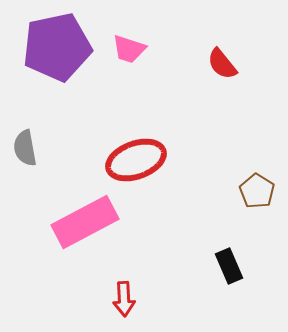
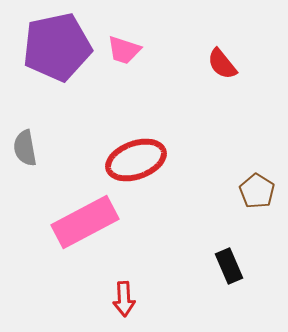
pink trapezoid: moved 5 px left, 1 px down
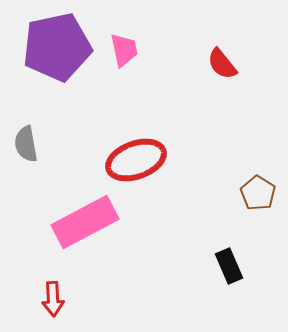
pink trapezoid: rotated 120 degrees counterclockwise
gray semicircle: moved 1 px right, 4 px up
brown pentagon: moved 1 px right, 2 px down
red arrow: moved 71 px left
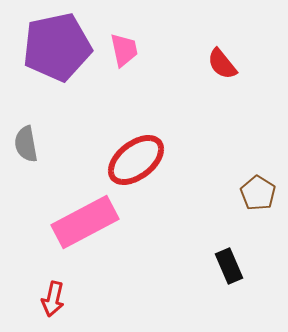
red ellipse: rotated 18 degrees counterclockwise
red arrow: rotated 16 degrees clockwise
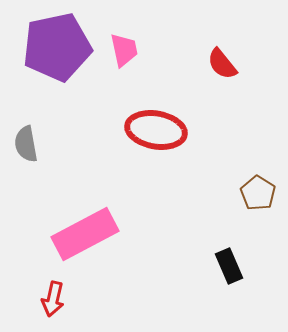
red ellipse: moved 20 px right, 30 px up; rotated 48 degrees clockwise
pink rectangle: moved 12 px down
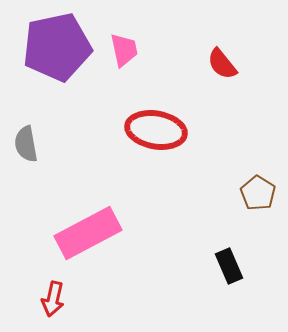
pink rectangle: moved 3 px right, 1 px up
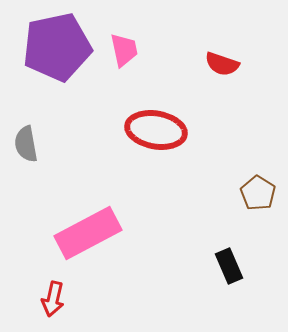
red semicircle: rotated 32 degrees counterclockwise
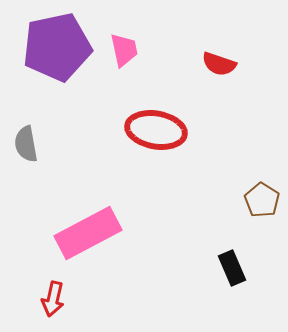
red semicircle: moved 3 px left
brown pentagon: moved 4 px right, 7 px down
black rectangle: moved 3 px right, 2 px down
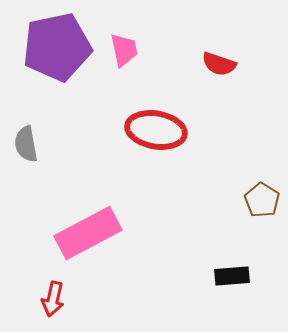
black rectangle: moved 8 px down; rotated 72 degrees counterclockwise
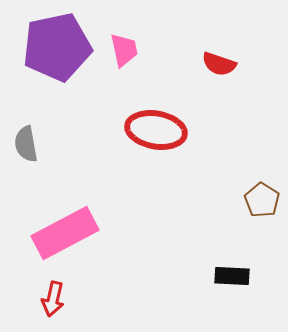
pink rectangle: moved 23 px left
black rectangle: rotated 8 degrees clockwise
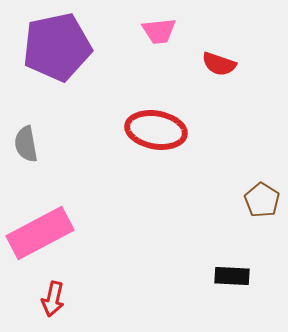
pink trapezoid: moved 35 px right, 19 px up; rotated 96 degrees clockwise
pink rectangle: moved 25 px left
